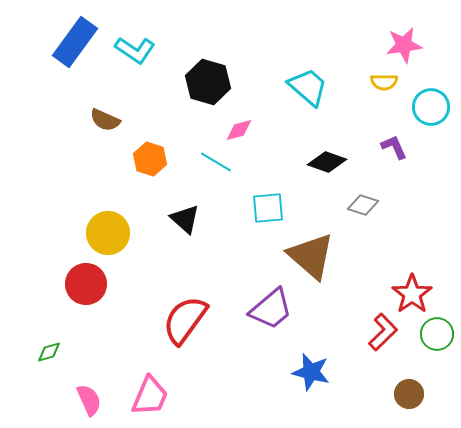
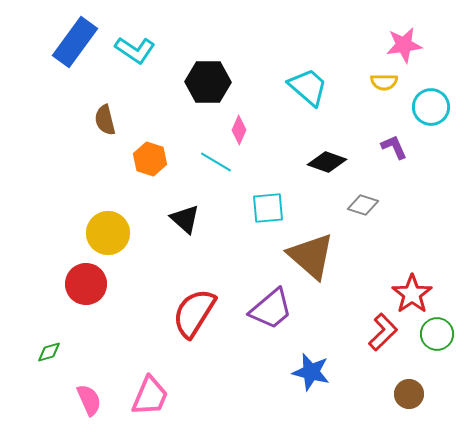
black hexagon: rotated 15 degrees counterclockwise
brown semicircle: rotated 52 degrees clockwise
pink diamond: rotated 52 degrees counterclockwise
red semicircle: moved 9 px right, 7 px up; rotated 4 degrees counterclockwise
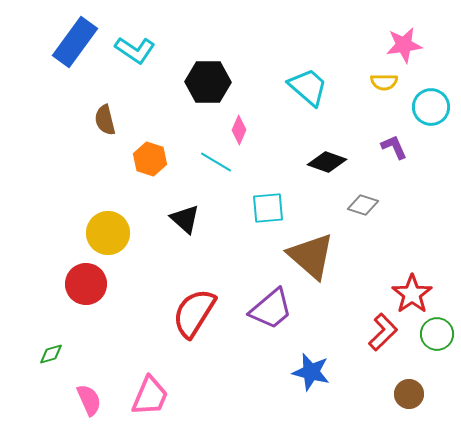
green diamond: moved 2 px right, 2 px down
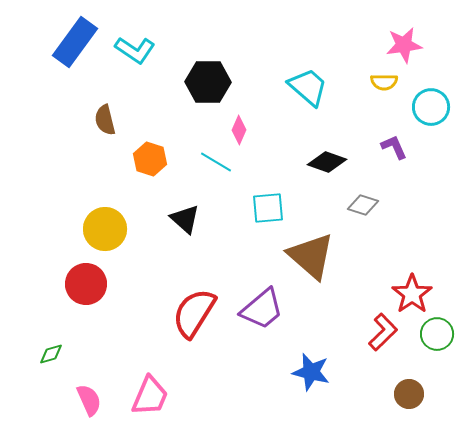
yellow circle: moved 3 px left, 4 px up
purple trapezoid: moved 9 px left
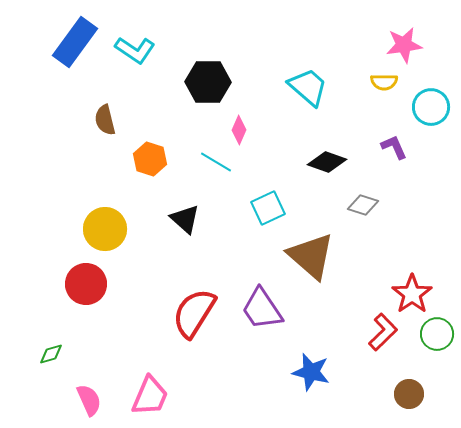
cyan square: rotated 20 degrees counterclockwise
purple trapezoid: rotated 96 degrees clockwise
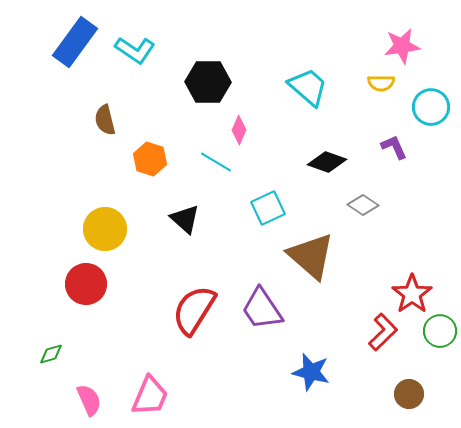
pink star: moved 2 px left, 1 px down
yellow semicircle: moved 3 px left, 1 px down
gray diamond: rotated 16 degrees clockwise
red semicircle: moved 3 px up
green circle: moved 3 px right, 3 px up
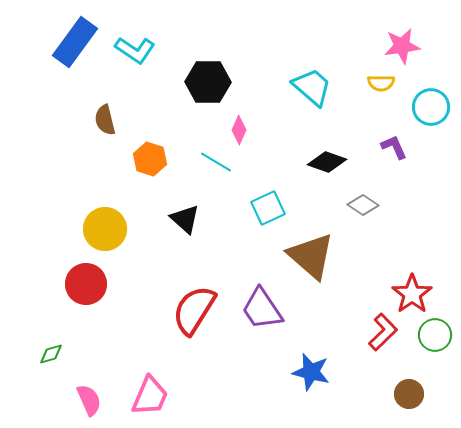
cyan trapezoid: moved 4 px right
green circle: moved 5 px left, 4 px down
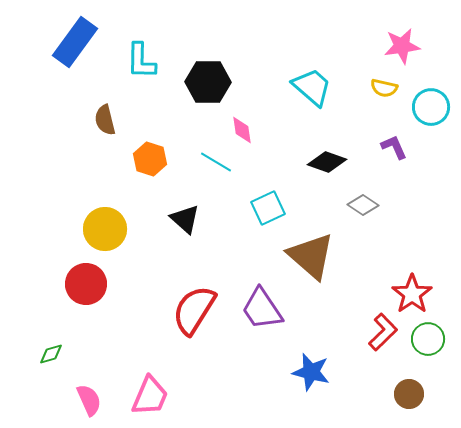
cyan L-shape: moved 6 px right, 11 px down; rotated 57 degrees clockwise
yellow semicircle: moved 3 px right, 5 px down; rotated 12 degrees clockwise
pink diamond: moved 3 px right; rotated 32 degrees counterclockwise
green circle: moved 7 px left, 4 px down
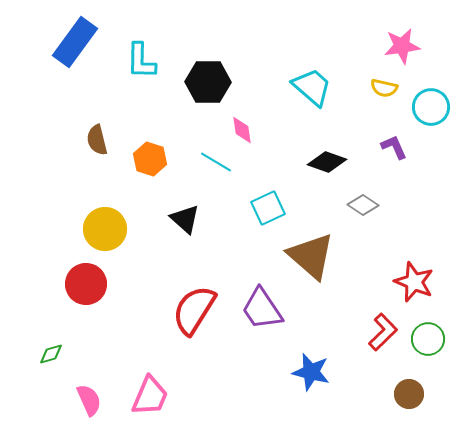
brown semicircle: moved 8 px left, 20 px down
red star: moved 2 px right, 12 px up; rotated 15 degrees counterclockwise
